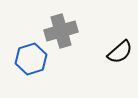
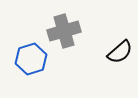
gray cross: moved 3 px right
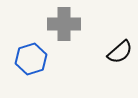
gray cross: moved 7 px up; rotated 16 degrees clockwise
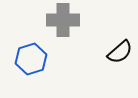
gray cross: moved 1 px left, 4 px up
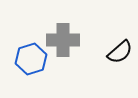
gray cross: moved 20 px down
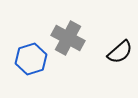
gray cross: moved 5 px right, 2 px up; rotated 28 degrees clockwise
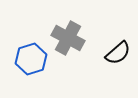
black semicircle: moved 2 px left, 1 px down
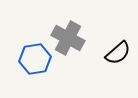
blue hexagon: moved 4 px right; rotated 8 degrees clockwise
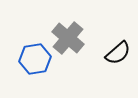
gray cross: rotated 12 degrees clockwise
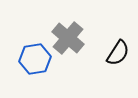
black semicircle: rotated 16 degrees counterclockwise
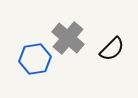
black semicircle: moved 6 px left, 4 px up; rotated 12 degrees clockwise
